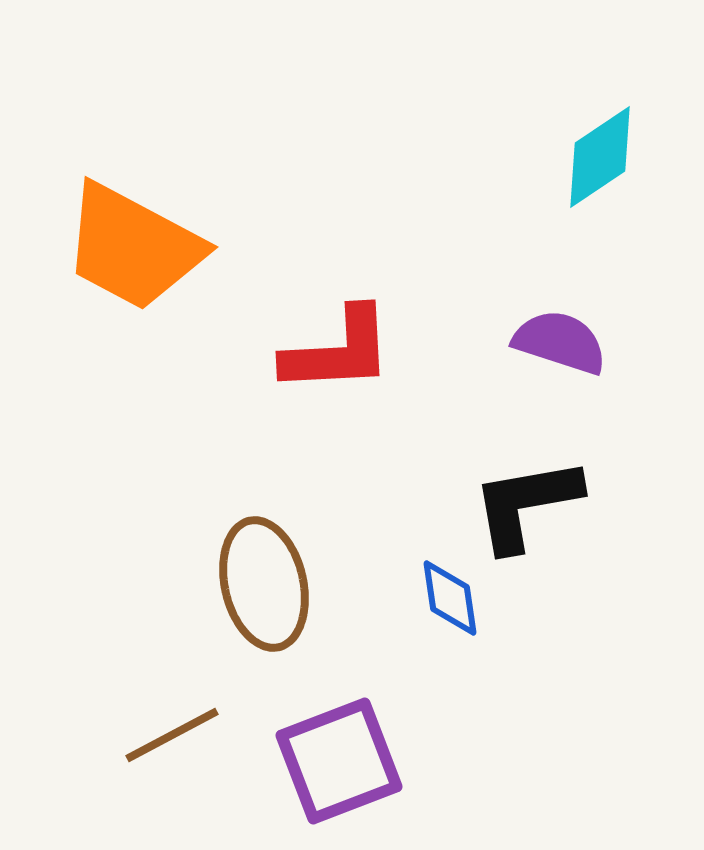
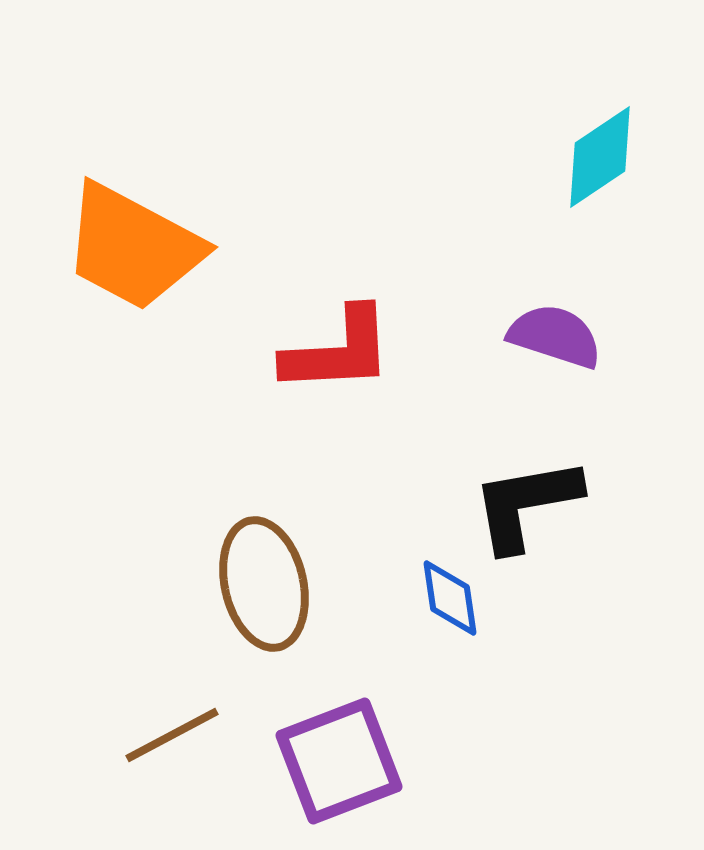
purple semicircle: moved 5 px left, 6 px up
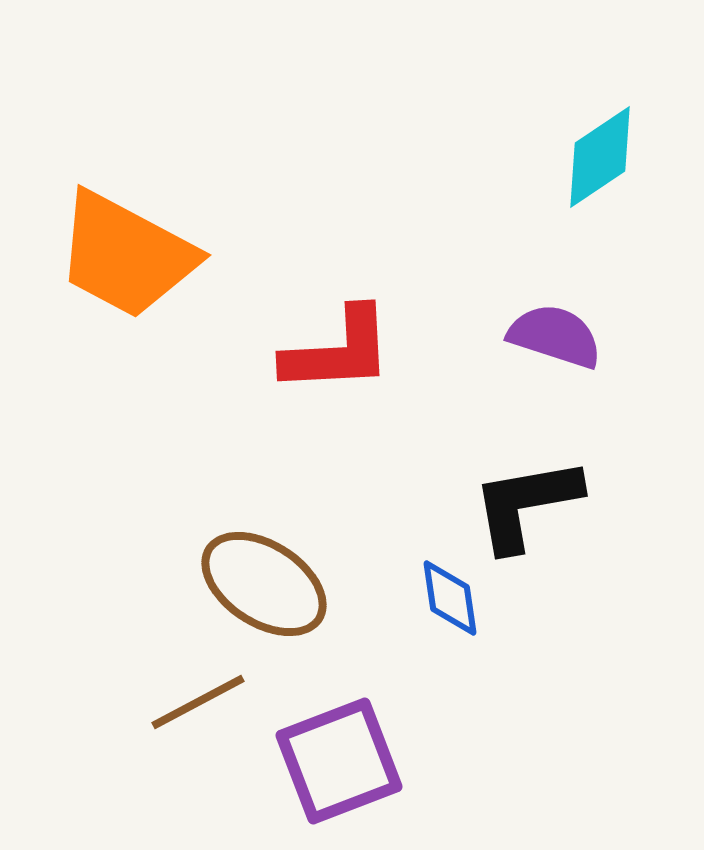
orange trapezoid: moved 7 px left, 8 px down
brown ellipse: rotated 44 degrees counterclockwise
brown line: moved 26 px right, 33 px up
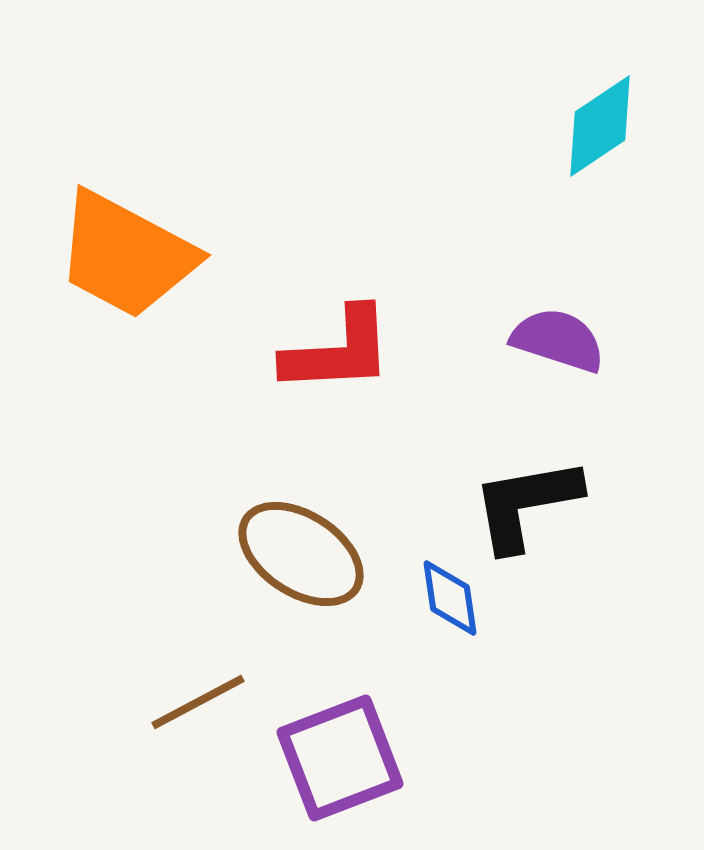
cyan diamond: moved 31 px up
purple semicircle: moved 3 px right, 4 px down
brown ellipse: moved 37 px right, 30 px up
purple square: moved 1 px right, 3 px up
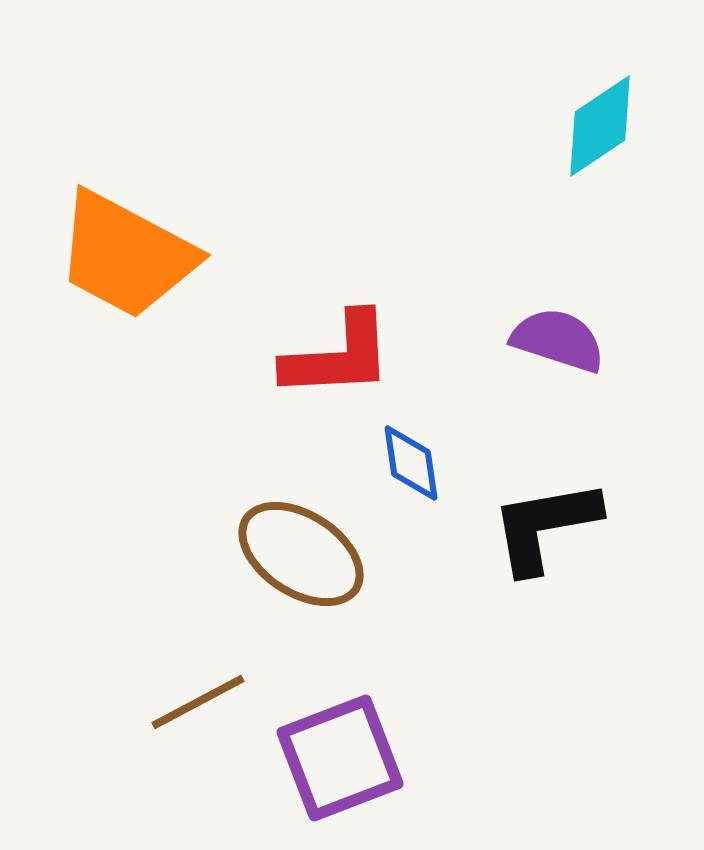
red L-shape: moved 5 px down
black L-shape: moved 19 px right, 22 px down
blue diamond: moved 39 px left, 135 px up
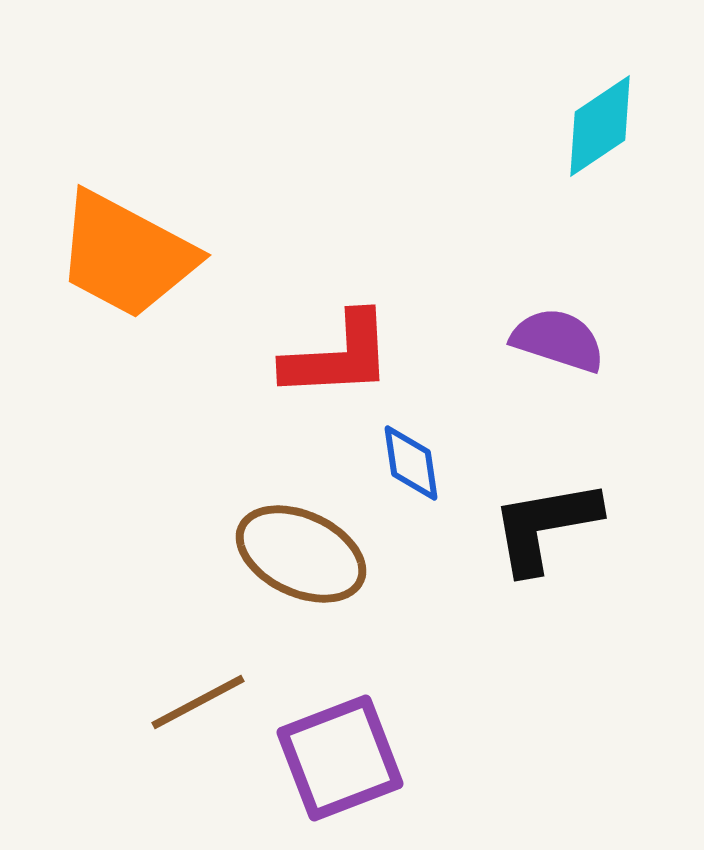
brown ellipse: rotated 8 degrees counterclockwise
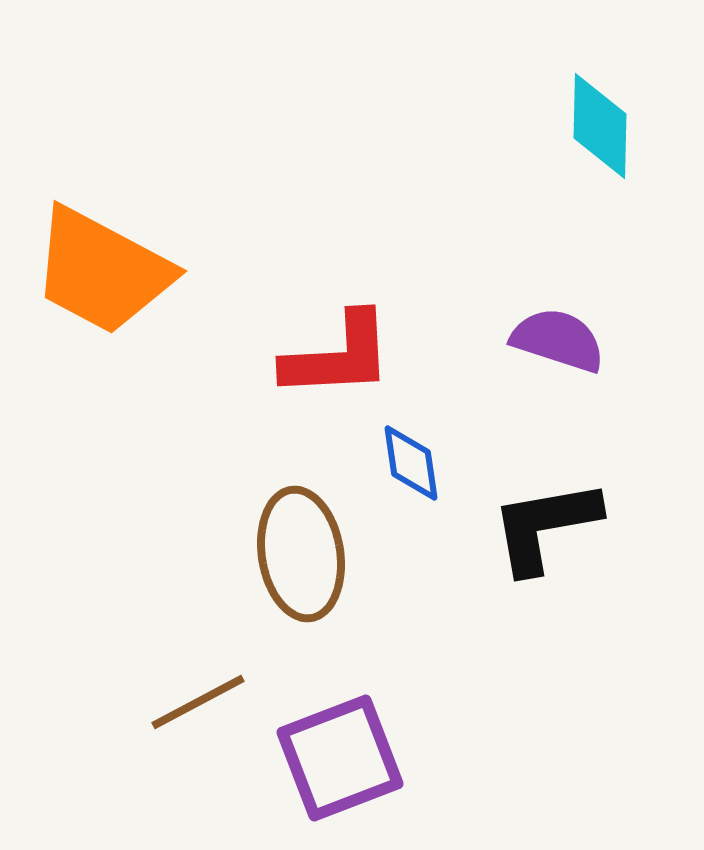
cyan diamond: rotated 55 degrees counterclockwise
orange trapezoid: moved 24 px left, 16 px down
brown ellipse: rotated 56 degrees clockwise
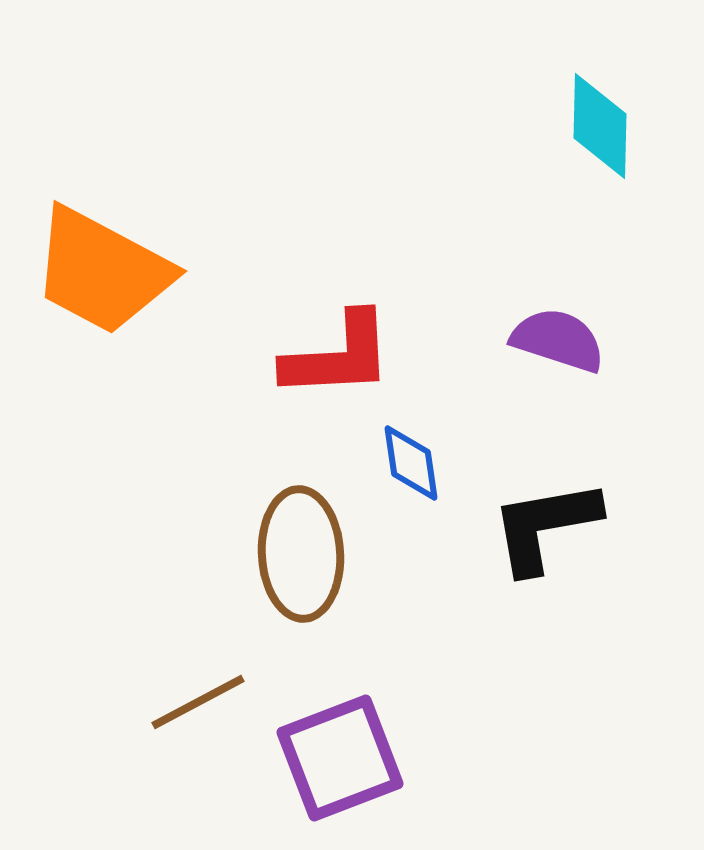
brown ellipse: rotated 6 degrees clockwise
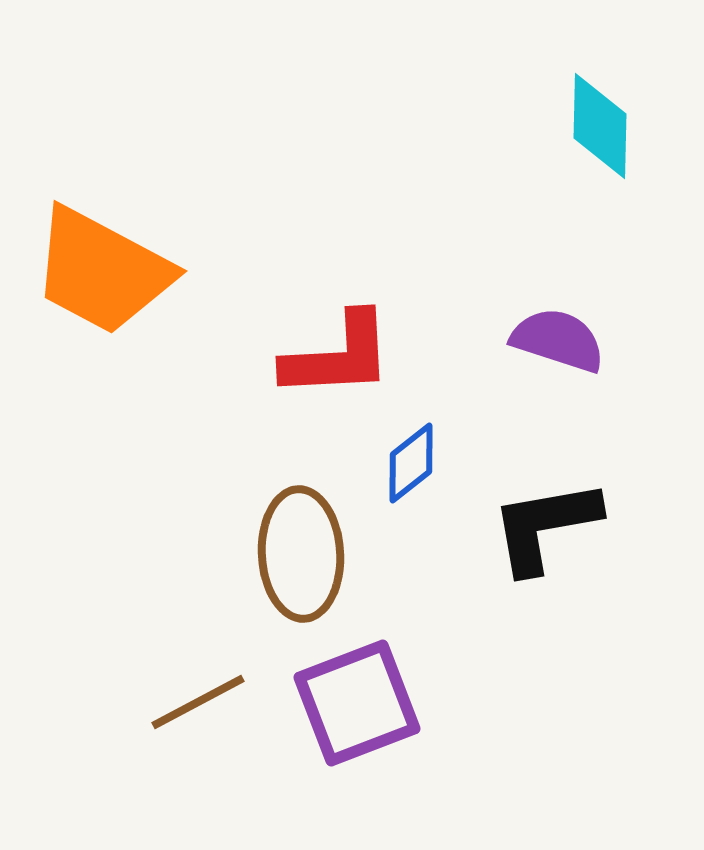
blue diamond: rotated 60 degrees clockwise
purple square: moved 17 px right, 55 px up
